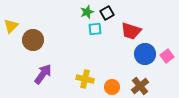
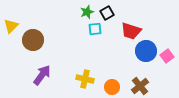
blue circle: moved 1 px right, 3 px up
purple arrow: moved 1 px left, 1 px down
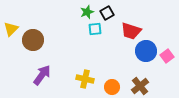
yellow triangle: moved 3 px down
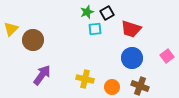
red trapezoid: moved 2 px up
blue circle: moved 14 px left, 7 px down
brown cross: rotated 30 degrees counterclockwise
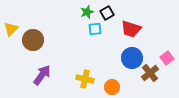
pink square: moved 2 px down
brown cross: moved 10 px right, 13 px up; rotated 30 degrees clockwise
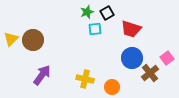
yellow triangle: moved 10 px down
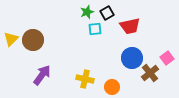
red trapezoid: moved 1 px left, 3 px up; rotated 30 degrees counterclockwise
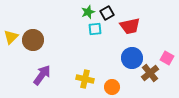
green star: moved 1 px right
yellow triangle: moved 2 px up
pink square: rotated 24 degrees counterclockwise
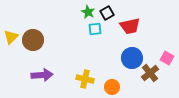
green star: rotated 24 degrees counterclockwise
purple arrow: rotated 50 degrees clockwise
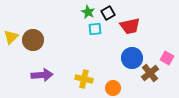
black square: moved 1 px right
yellow cross: moved 1 px left
orange circle: moved 1 px right, 1 px down
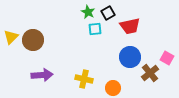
blue circle: moved 2 px left, 1 px up
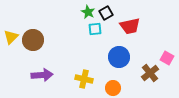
black square: moved 2 px left
blue circle: moved 11 px left
